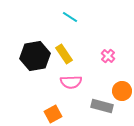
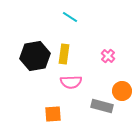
yellow rectangle: rotated 42 degrees clockwise
orange square: rotated 24 degrees clockwise
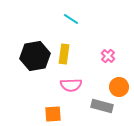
cyan line: moved 1 px right, 2 px down
pink semicircle: moved 3 px down
orange circle: moved 3 px left, 4 px up
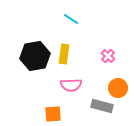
orange circle: moved 1 px left, 1 px down
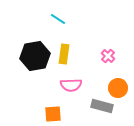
cyan line: moved 13 px left
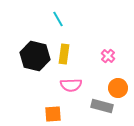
cyan line: rotated 28 degrees clockwise
black hexagon: rotated 24 degrees clockwise
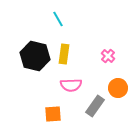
gray rectangle: moved 7 px left; rotated 70 degrees counterclockwise
